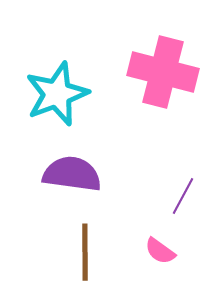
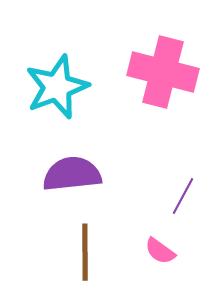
cyan star: moved 7 px up
purple semicircle: rotated 14 degrees counterclockwise
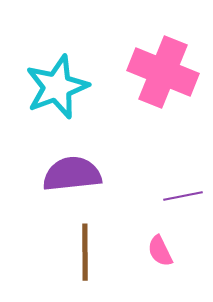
pink cross: rotated 8 degrees clockwise
purple line: rotated 51 degrees clockwise
pink semicircle: rotated 28 degrees clockwise
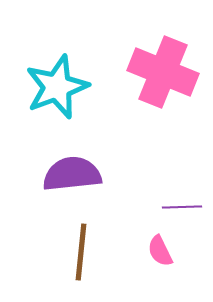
purple line: moved 1 px left, 11 px down; rotated 9 degrees clockwise
brown line: moved 4 px left; rotated 6 degrees clockwise
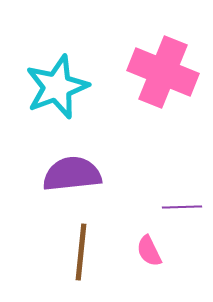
pink semicircle: moved 11 px left
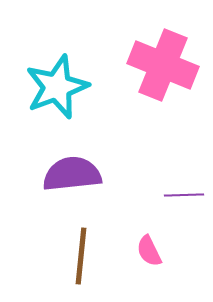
pink cross: moved 7 px up
purple line: moved 2 px right, 12 px up
brown line: moved 4 px down
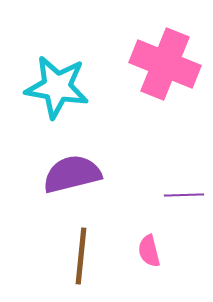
pink cross: moved 2 px right, 1 px up
cyan star: rotated 30 degrees clockwise
purple semicircle: rotated 8 degrees counterclockwise
pink semicircle: rotated 12 degrees clockwise
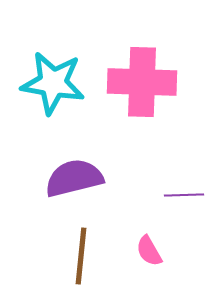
pink cross: moved 23 px left, 18 px down; rotated 20 degrees counterclockwise
cyan star: moved 4 px left, 4 px up
purple semicircle: moved 2 px right, 4 px down
pink semicircle: rotated 16 degrees counterclockwise
